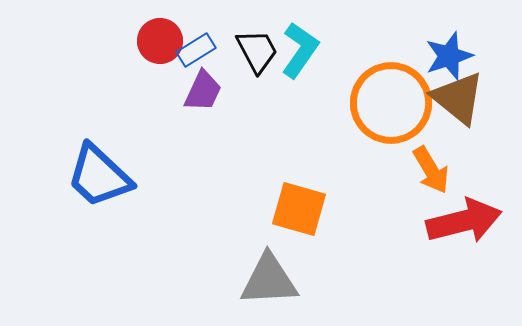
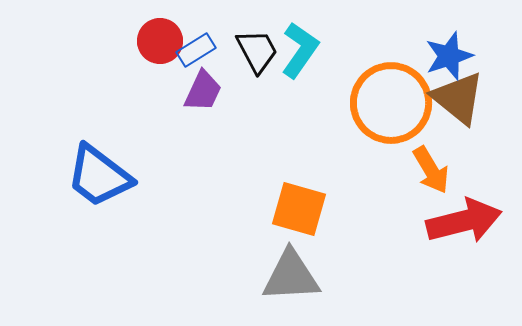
blue trapezoid: rotated 6 degrees counterclockwise
gray triangle: moved 22 px right, 4 px up
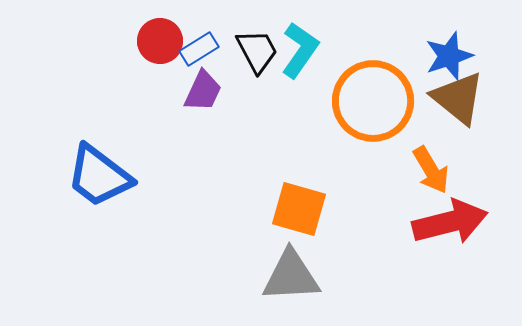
blue rectangle: moved 3 px right, 1 px up
orange circle: moved 18 px left, 2 px up
red arrow: moved 14 px left, 1 px down
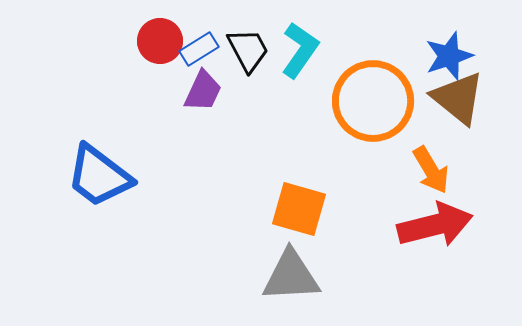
black trapezoid: moved 9 px left, 1 px up
red arrow: moved 15 px left, 3 px down
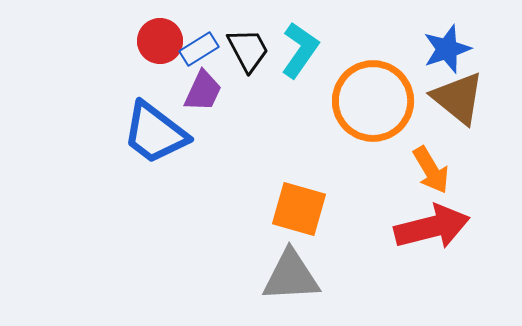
blue star: moved 2 px left, 7 px up
blue trapezoid: moved 56 px right, 43 px up
red arrow: moved 3 px left, 2 px down
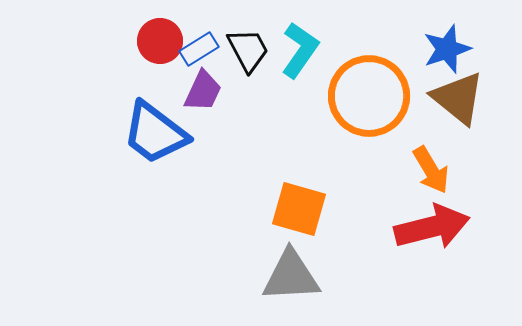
orange circle: moved 4 px left, 5 px up
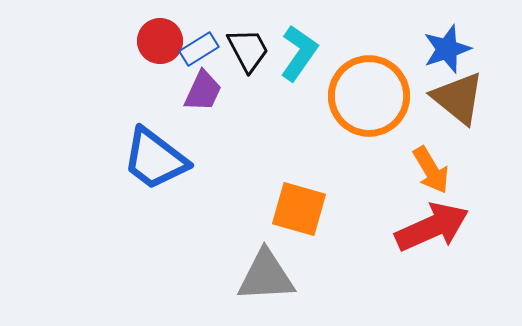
cyan L-shape: moved 1 px left, 3 px down
blue trapezoid: moved 26 px down
red arrow: rotated 10 degrees counterclockwise
gray triangle: moved 25 px left
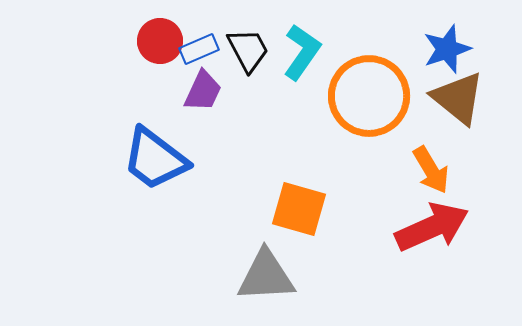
blue rectangle: rotated 9 degrees clockwise
cyan L-shape: moved 3 px right, 1 px up
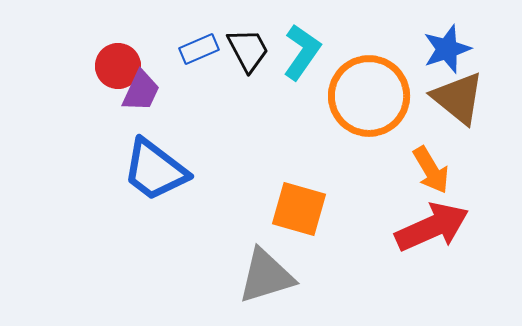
red circle: moved 42 px left, 25 px down
purple trapezoid: moved 62 px left
blue trapezoid: moved 11 px down
gray triangle: rotated 14 degrees counterclockwise
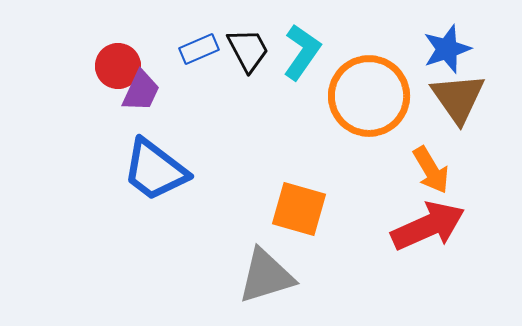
brown triangle: rotated 16 degrees clockwise
red arrow: moved 4 px left, 1 px up
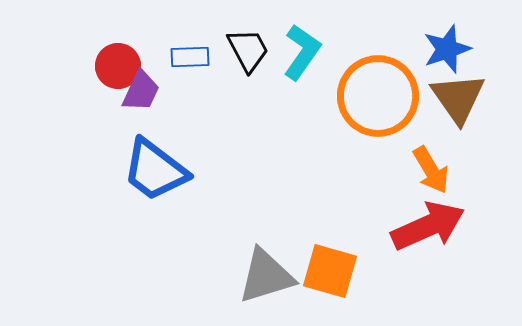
blue rectangle: moved 9 px left, 8 px down; rotated 21 degrees clockwise
orange circle: moved 9 px right
orange square: moved 31 px right, 62 px down
